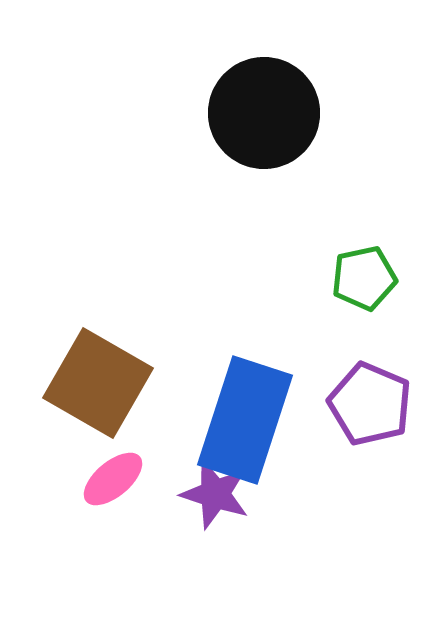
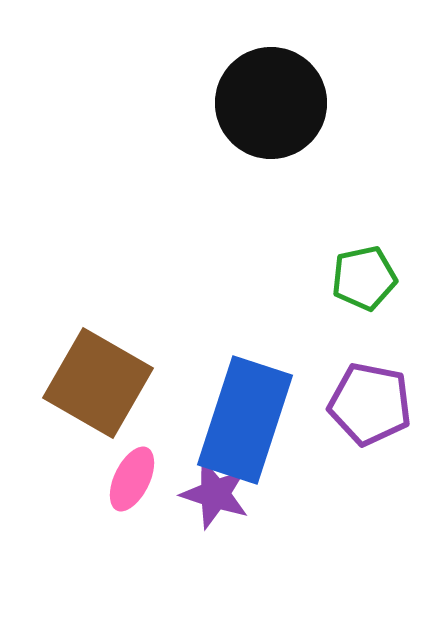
black circle: moved 7 px right, 10 px up
purple pentagon: rotated 12 degrees counterclockwise
pink ellipse: moved 19 px right; rotated 24 degrees counterclockwise
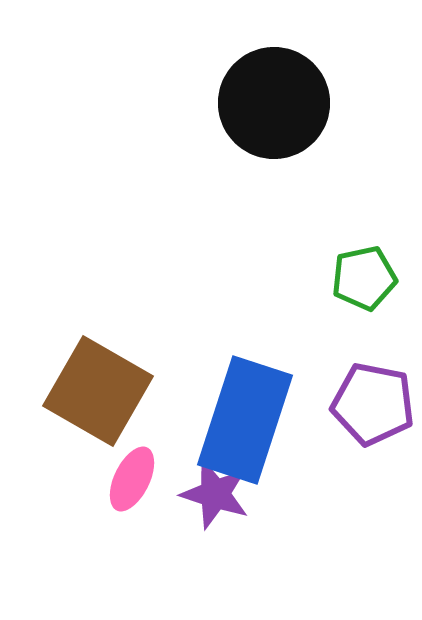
black circle: moved 3 px right
brown square: moved 8 px down
purple pentagon: moved 3 px right
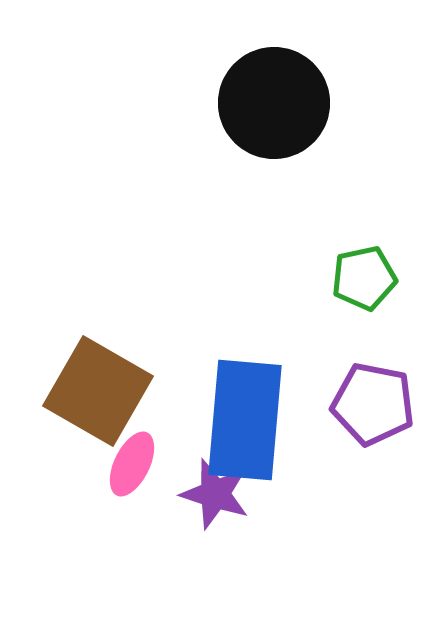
blue rectangle: rotated 13 degrees counterclockwise
pink ellipse: moved 15 px up
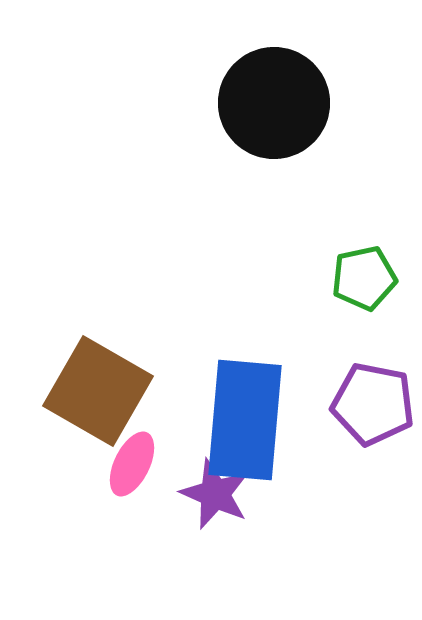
purple star: rotated 6 degrees clockwise
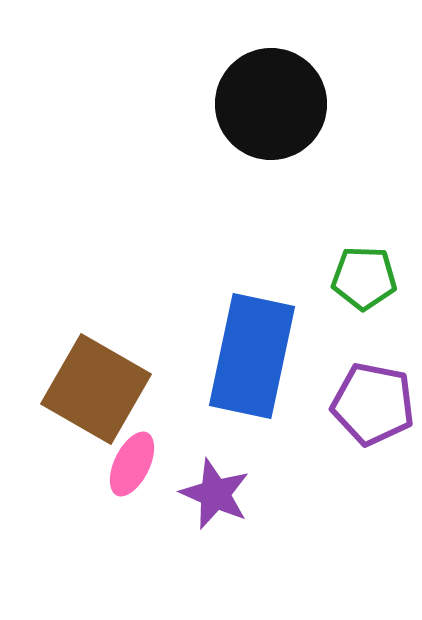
black circle: moved 3 px left, 1 px down
green pentagon: rotated 14 degrees clockwise
brown square: moved 2 px left, 2 px up
blue rectangle: moved 7 px right, 64 px up; rotated 7 degrees clockwise
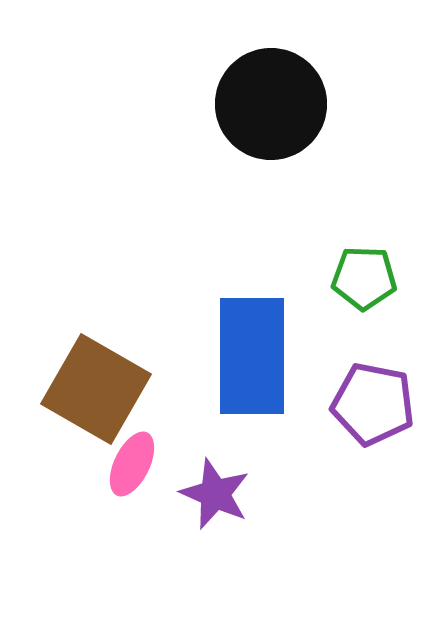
blue rectangle: rotated 12 degrees counterclockwise
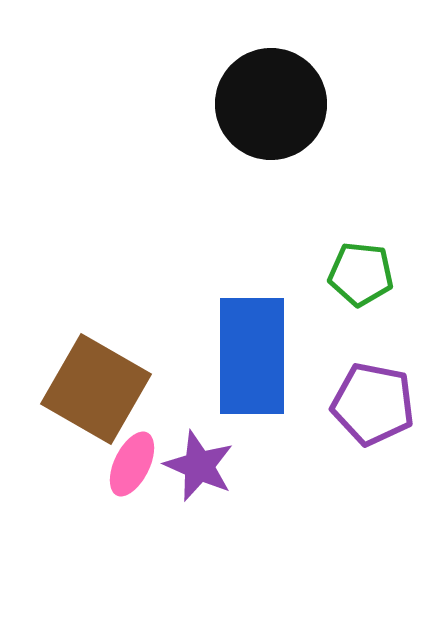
green pentagon: moved 3 px left, 4 px up; rotated 4 degrees clockwise
purple star: moved 16 px left, 28 px up
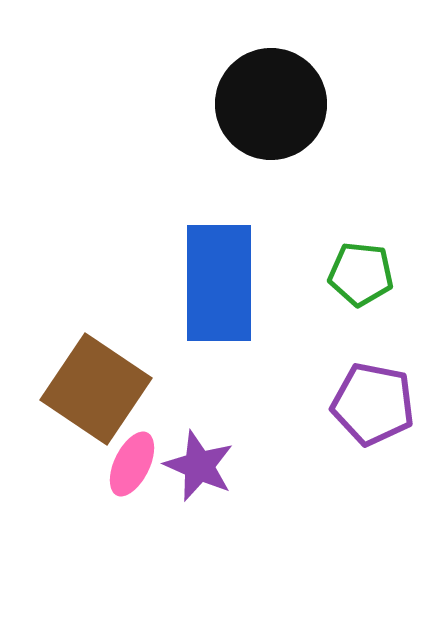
blue rectangle: moved 33 px left, 73 px up
brown square: rotated 4 degrees clockwise
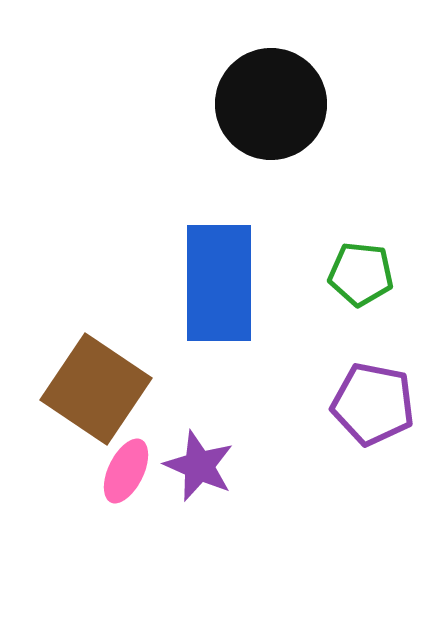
pink ellipse: moved 6 px left, 7 px down
